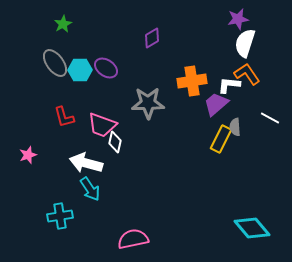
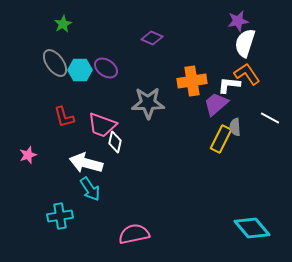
purple star: moved 2 px down
purple diamond: rotated 55 degrees clockwise
pink semicircle: moved 1 px right, 5 px up
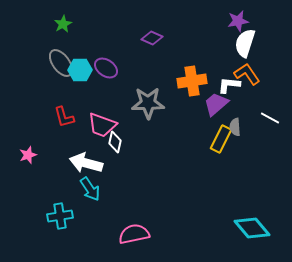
gray ellipse: moved 6 px right
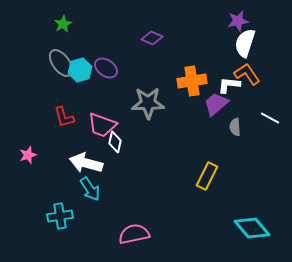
cyan hexagon: rotated 15 degrees counterclockwise
yellow rectangle: moved 14 px left, 37 px down
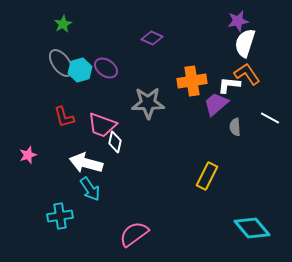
pink semicircle: rotated 24 degrees counterclockwise
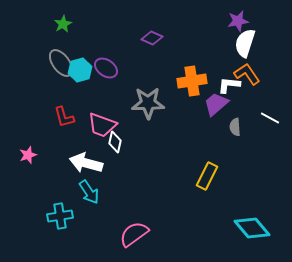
cyan arrow: moved 1 px left, 3 px down
